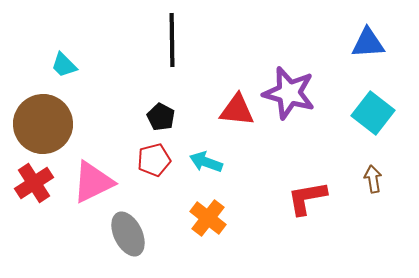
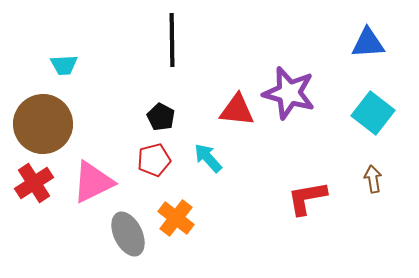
cyan trapezoid: rotated 48 degrees counterclockwise
cyan arrow: moved 2 px right, 4 px up; rotated 28 degrees clockwise
orange cross: moved 32 px left
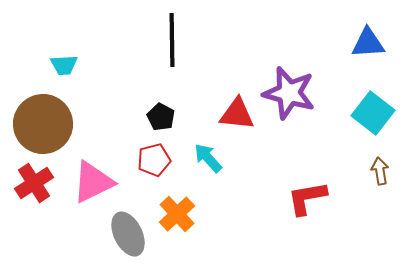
red triangle: moved 4 px down
brown arrow: moved 7 px right, 8 px up
orange cross: moved 1 px right, 4 px up; rotated 9 degrees clockwise
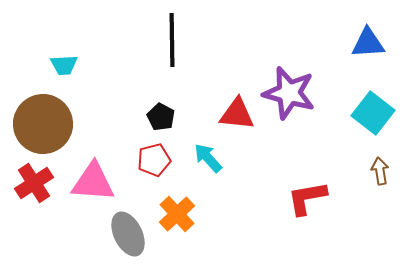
pink triangle: rotated 30 degrees clockwise
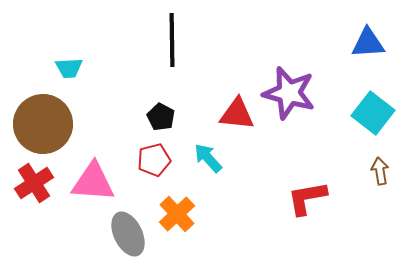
cyan trapezoid: moved 5 px right, 3 px down
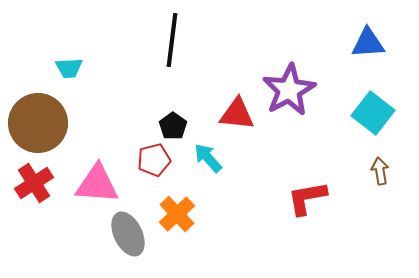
black line: rotated 8 degrees clockwise
purple star: moved 3 px up; rotated 28 degrees clockwise
black pentagon: moved 12 px right, 9 px down; rotated 8 degrees clockwise
brown circle: moved 5 px left, 1 px up
pink triangle: moved 4 px right, 2 px down
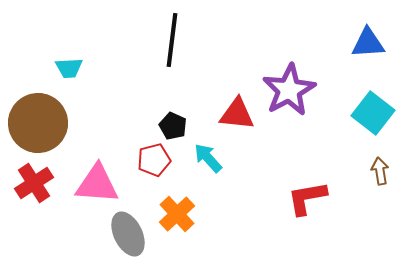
black pentagon: rotated 12 degrees counterclockwise
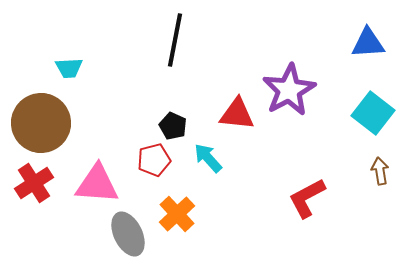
black line: moved 3 px right; rotated 4 degrees clockwise
brown circle: moved 3 px right
red L-shape: rotated 18 degrees counterclockwise
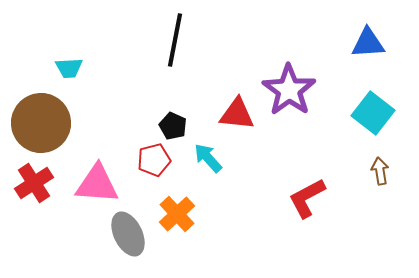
purple star: rotated 8 degrees counterclockwise
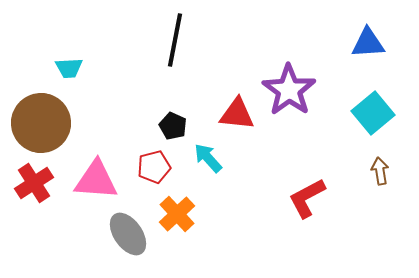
cyan square: rotated 12 degrees clockwise
red pentagon: moved 7 px down
pink triangle: moved 1 px left, 4 px up
gray ellipse: rotated 9 degrees counterclockwise
